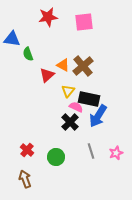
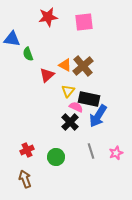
orange triangle: moved 2 px right
red cross: rotated 24 degrees clockwise
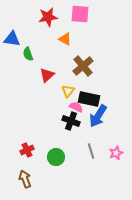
pink square: moved 4 px left, 8 px up; rotated 12 degrees clockwise
orange triangle: moved 26 px up
black cross: moved 1 px right, 1 px up; rotated 24 degrees counterclockwise
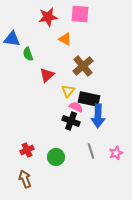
blue arrow: rotated 30 degrees counterclockwise
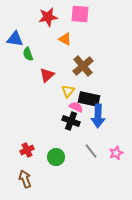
blue triangle: moved 3 px right
gray line: rotated 21 degrees counterclockwise
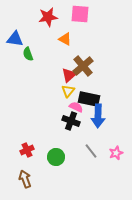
red triangle: moved 22 px right
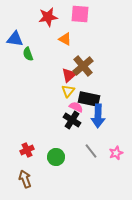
black cross: moved 1 px right, 1 px up; rotated 12 degrees clockwise
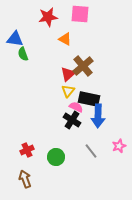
green semicircle: moved 5 px left
red triangle: moved 1 px left, 1 px up
pink star: moved 3 px right, 7 px up
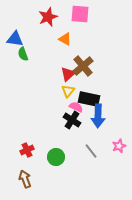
red star: rotated 12 degrees counterclockwise
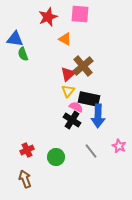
pink star: rotated 24 degrees counterclockwise
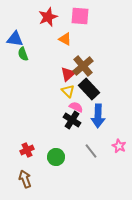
pink square: moved 2 px down
yellow triangle: rotated 24 degrees counterclockwise
black rectangle: moved 10 px up; rotated 35 degrees clockwise
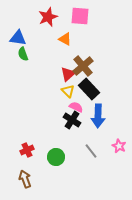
blue triangle: moved 3 px right, 1 px up
